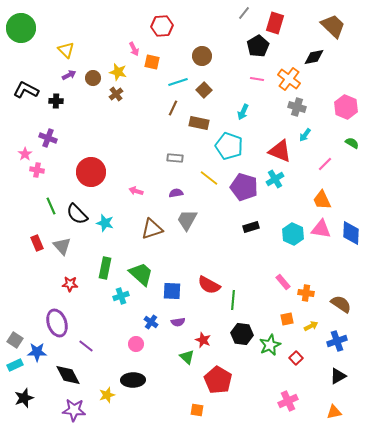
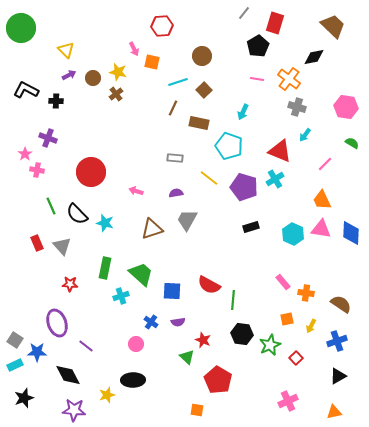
pink hexagon at (346, 107): rotated 15 degrees counterclockwise
yellow arrow at (311, 326): rotated 144 degrees clockwise
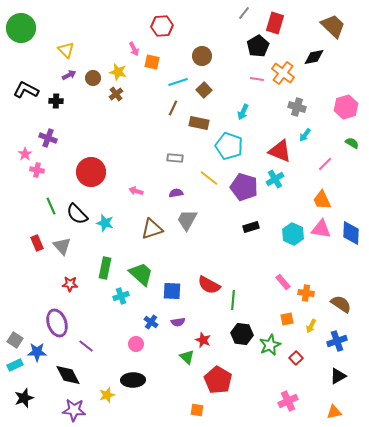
orange cross at (289, 79): moved 6 px left, 6 px up
pink hexagon at (346, 107): rotated 25 degrees counterclockwise
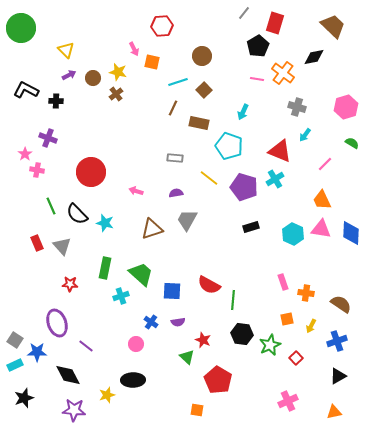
pink rectangle at (283, 282): rotated 21 degrees clockwise
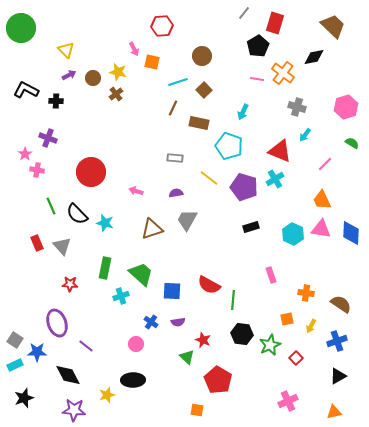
pink rectangle at (283, 282): moved 12 px left, 7 px up
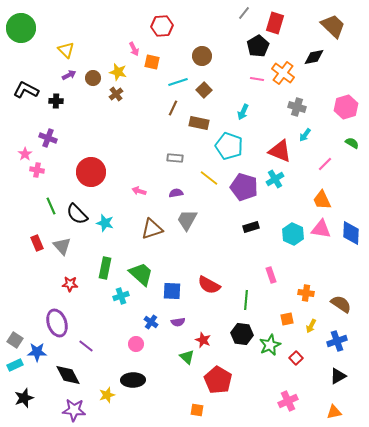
pink arrow at (136, 191): moved 3 px right
green line at (233, 300): moved 13 px right
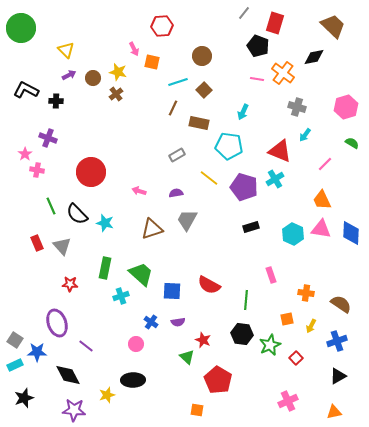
black pentagon at (258, 46): rotated 20 degrees counterclockwise
cyan pentagon at (229, 146): rotated 12 degrees counterclockwise
gray rectangle at (175, 158): moved 2 px right, 3 px up; rotated 35 degrees counterclockwise
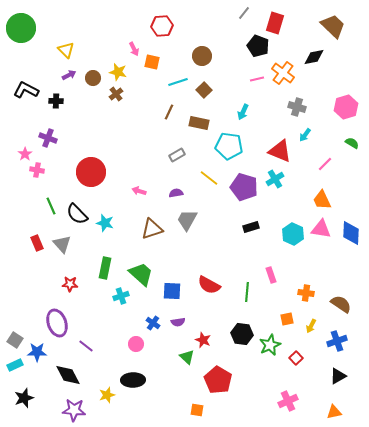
pink line at (257, 79): rotated 24 degrees counterclockwise
brown line at (173, 108): moved 4 px left, 4 px down
gray triangle at (62, 246): moved 2 px up
green line at (246, 300): moved 1 px right, 8 px up
blue cross at (151, 322): moved 2 px right, 1 px down
